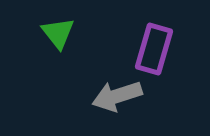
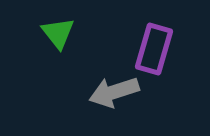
gray arrow: moved 3 px left, 4 px up
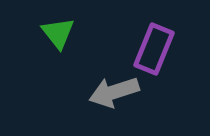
purple rectangle: rotated 6 degrees clockwise
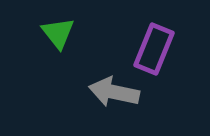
gray arrow: rotated 30 degrees clockwise
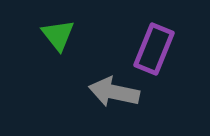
green triangle: moved 2 px down
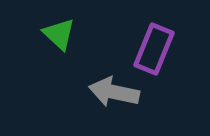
green triangle: moved 1 px right, 1 px up; rotated 9 degrees counterclockwise
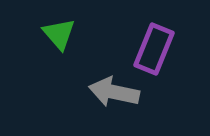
green triangle: rotated 6 degrees clockwise
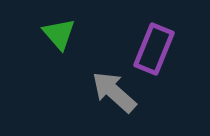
gray arrow: rotated 30 degrees clockwise
